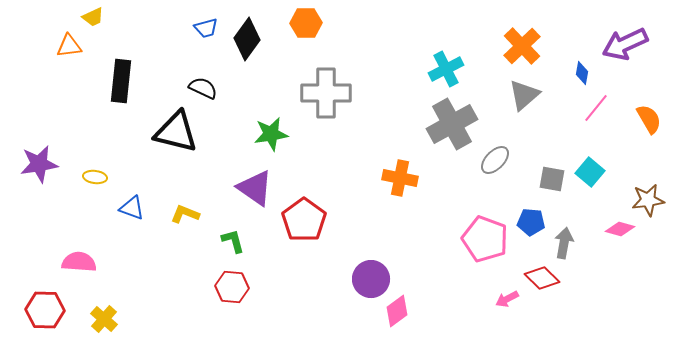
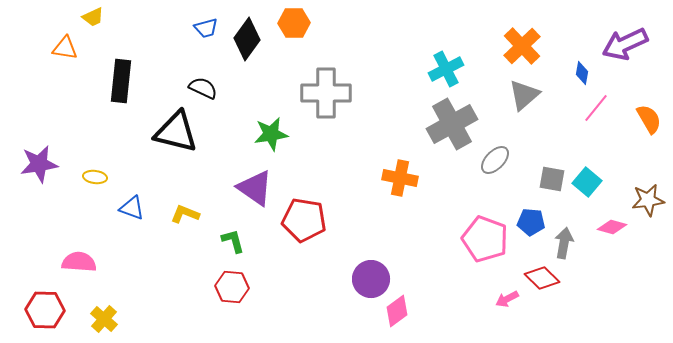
orange hexagon at (306, 23): moved 12 px left
orange triangle at (69, 46): moved 4 px left, 2 px down; rotated 16 degrees clockwise
cyan square at (590, 172): moved 3 px left, 10 px down
red pentagon at (304, 220): rotated 27 degrees counterclockwise
pink diamond at (620, 229): moved 8 px left, 2 px up
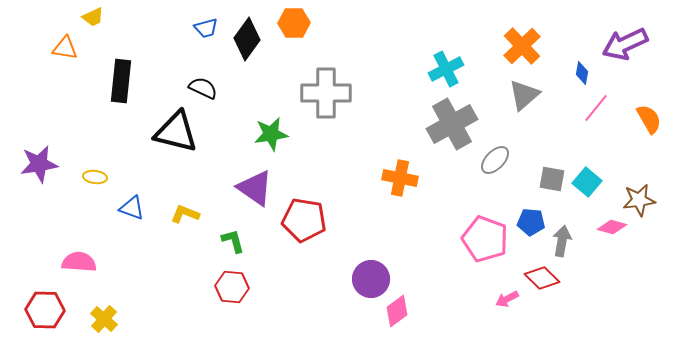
brown star at (648, 200): moved 9 px left
gray arrow at (564, 243): moved 2 px left, 2 px up
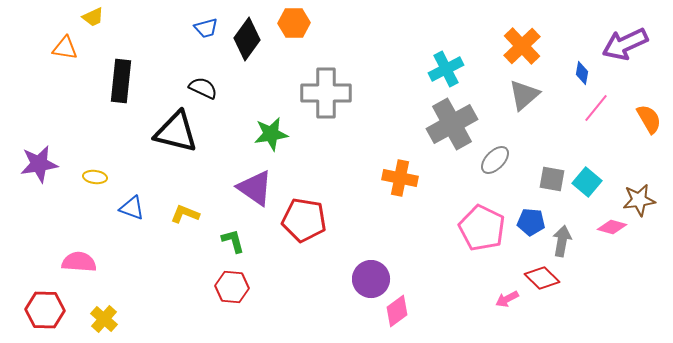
pink pentagon at (485, 239): moved 3 px left, 11 px up; rotated 6 degrees clockwise
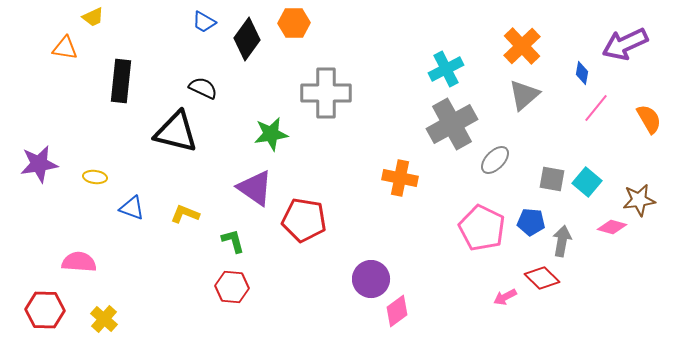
blue trapezoid at (206, 28): moved 2 px left, 6 px up; rotated 45 degrees clockwise
pink arrow at (507, 299): moved 2 px left, 2 px up
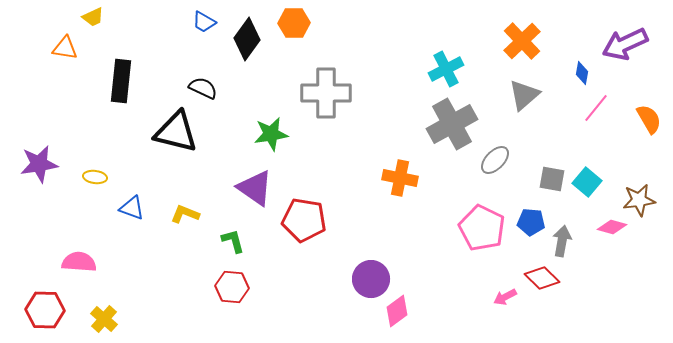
orange cross at (522, 46): moved 5 px up
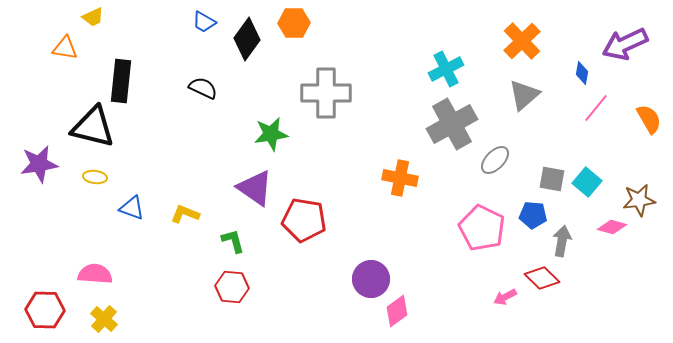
black triangle at (176, 132): moved 83 px left, 5 px up
blue pentagon at (531, 222): moved 2 px right, 7 px up
pink semicircle at (79, 262): moved 16 px right, 12 px down
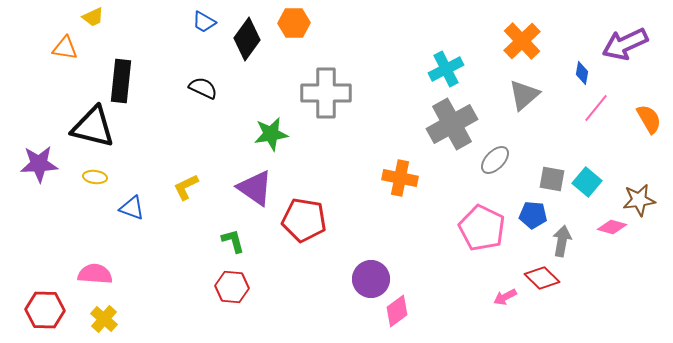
purple star at (39, 164): rotated 6 degrees clockwise
yellow L-shape at (185, 214): moved 1 px right, 27 px up; rotated 48 degrees counterclockwise
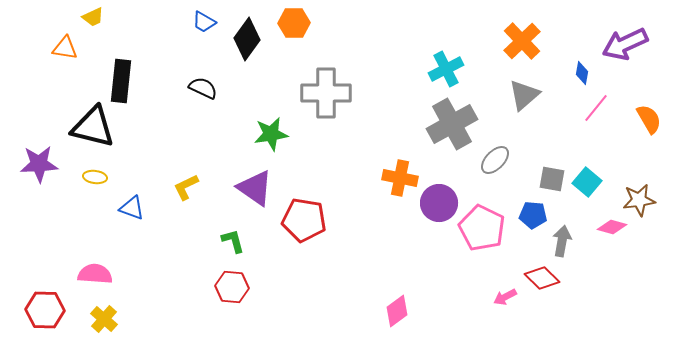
purple circle at (371, 279): moved 68 px right, 76 px up
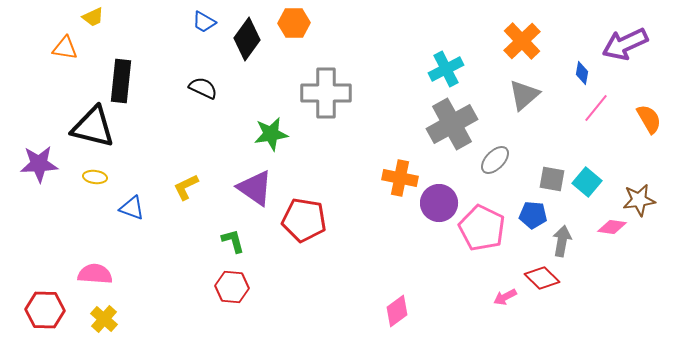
pink diamond at (612, 227): rotated 8 degrees counterclockwise
